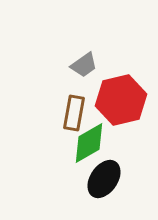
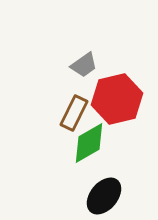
red hexagon: moved 4 px left, 1 px up
brown rectangle: rotated 16 degrees clockwise
black ellipse: moved 17 px down; rotated 6 degrees clockwise
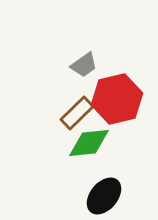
brown rectangle: moved 3 px right; rotated 20 degrees clockwise
green diamond: rotated 24 degrees clockwise
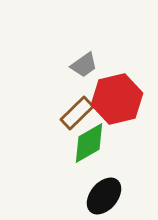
green diamond: rotated 24 degrees counterclockwise
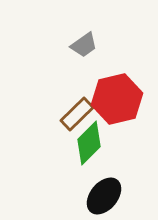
gray trapezoid: moved 20 px up
brown rectangle: moved 1 px down
green diamond: rotated 15 degrees counterclockwise
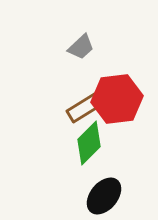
gray trapezoid: moved 3 px left, 2 px down; rotated 8 degrees counterclockwise
red hexagon: rotated 6 degrees clockwise
brown rectangle: moved 7 px right, 6 px up; rotated 12 degrees clockwise
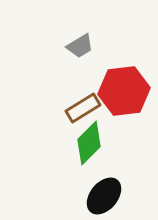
gray trapezoid: moved 1 px left, 1 px up; rotated 12 degrees clockwise
red hexagon: moved 7 px right, 8 px up
brown rectangle: moved 1 px left
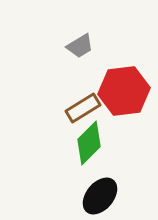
black ellipse: moved 4 px left
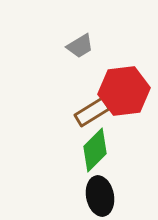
brown rectangle: moved 9 px right, 4 px down
green diamond: moved 6 px right, 7 px down
black ellipse: rotated 51 degrees counterclockwise
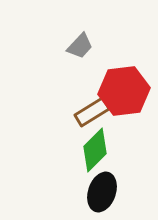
gray trapezoid: rotated 16 degrees counterclockwise
black ellipse: moved 2 px right, 4 px up; rotated 30 degrees clockwise
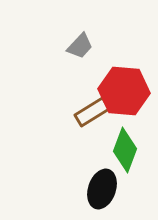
red hexagon: rotated 12 degrees clockwise
green diamond: moved 30 px right; rotated 24 degrees counterclockwise
black ellipse: moved 3 px up
